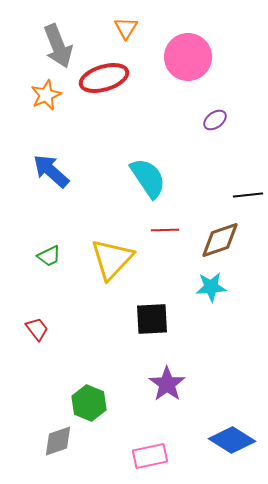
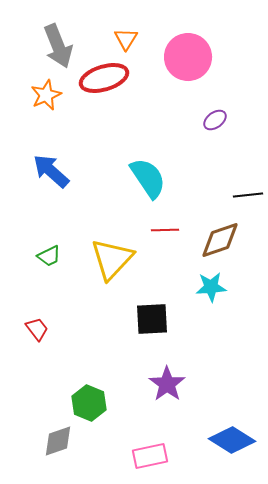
orange triangle: moved 11 px down
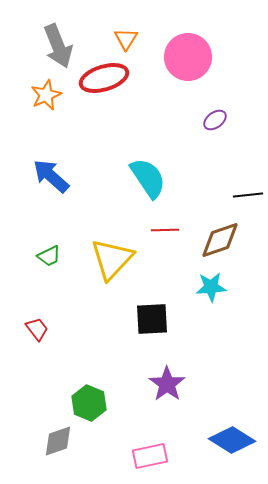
blue arrow: moved 5 px down
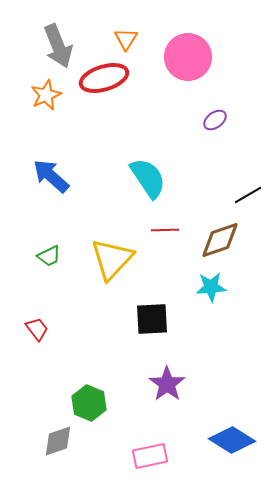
black line: rotated 24 degrees counterclockwise
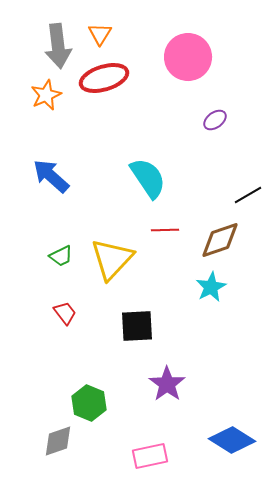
orange triangle: moved 26 px left, 5 px up
gray arrow: rotated 15 degrees clockwise
green trapezoid: moved 12 px right
cyan star: rotated 24 degrees counterclockwise
black square: moved 15 px left, 7 px down
red trapezoid: moved 28 px right, 16 px up
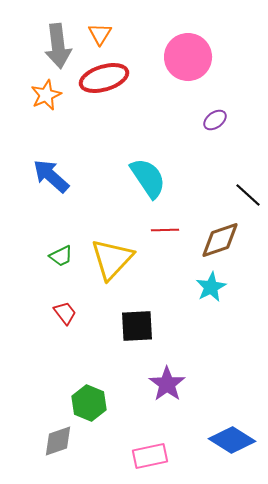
black line: rotated 72 degrees clockwise
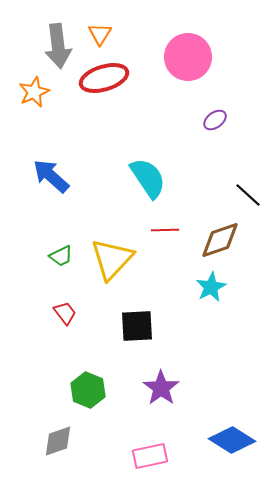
orange star: moved 12 px left, 3 px up
purple star: moved 6 px left, 4 px down
green hexagon: moved 1 px left, 13 px up
